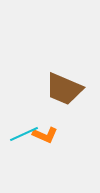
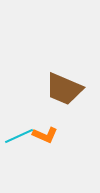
cyan line: moved 5 px left, 2 px down
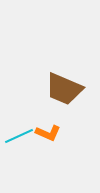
orange L-shape: moved 3 px right, 2 px up
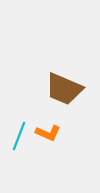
cyan line: rotated 44 degrees counterclockwise
